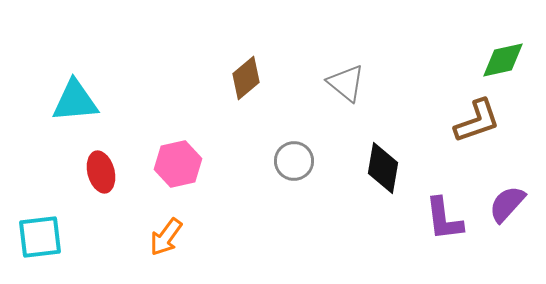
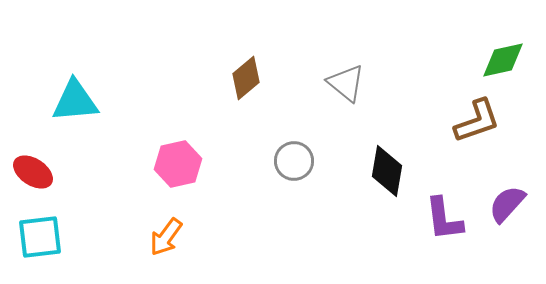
black diamond: moved 4 px right, 3 px down
red ellipse: moved 68 px left; rotated 42 degrees counterclockwise
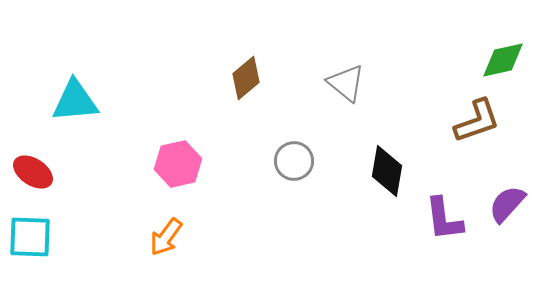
cyan square: moved 10 px left; rotated 9 degrees clockwise
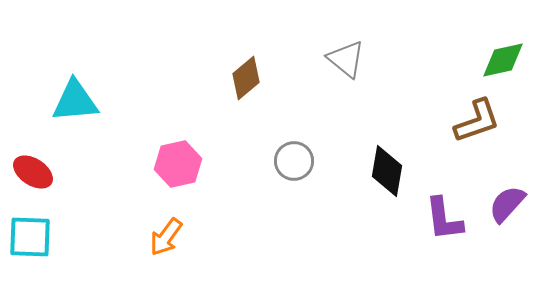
gray triangle: moved 24 px up
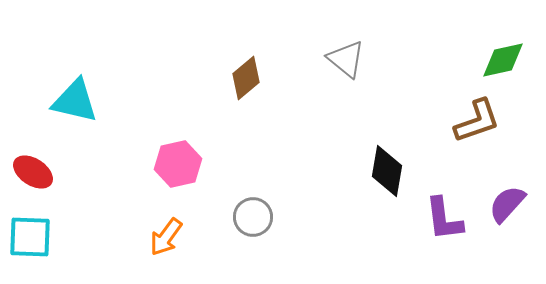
cyan triangle: rotated 18 degrees clockwise
gray circle: moved 41 px left, 56 px down
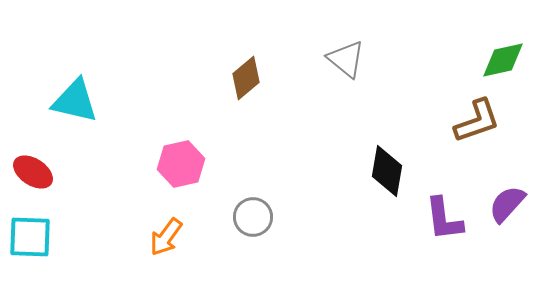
pink hexagon: moved 3 px right
